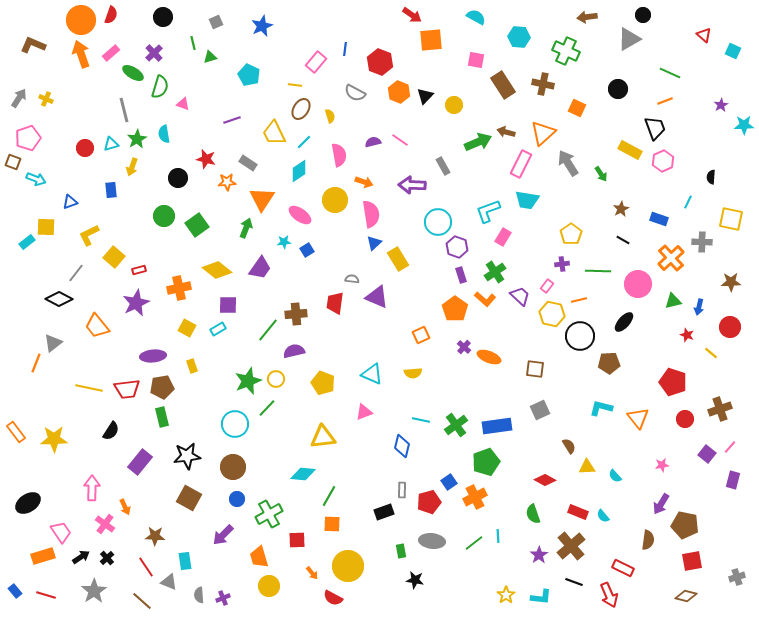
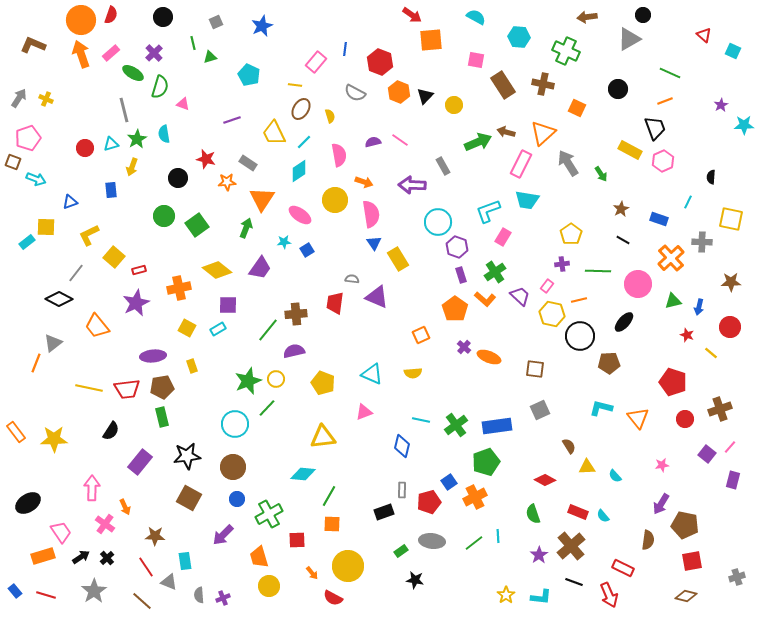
blue triangle at (374, 243): rotated 21 degrees counterclockwise
green rectangle at (401, 551): rotated 64 degrees clockwise
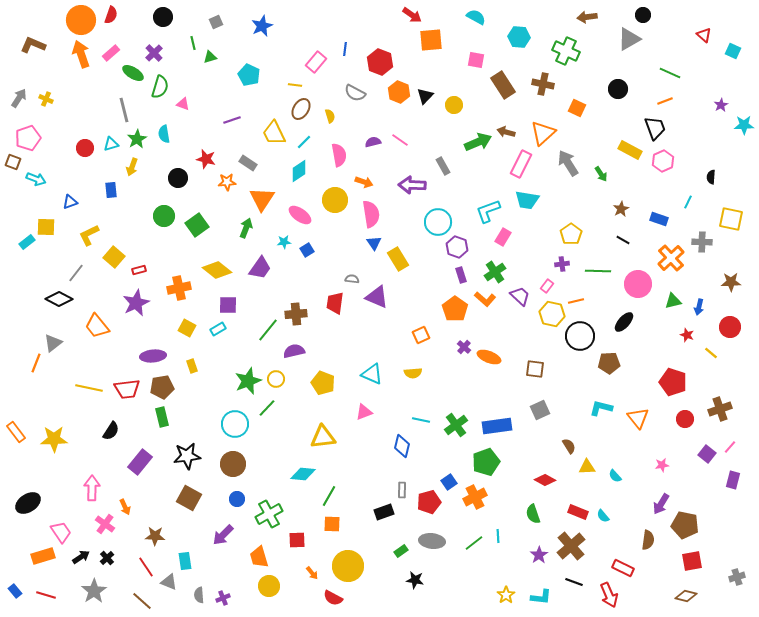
orange line at (579, 300): moved 3 px left, 1 px down
brown circle at (233, 467): moved 3 px up
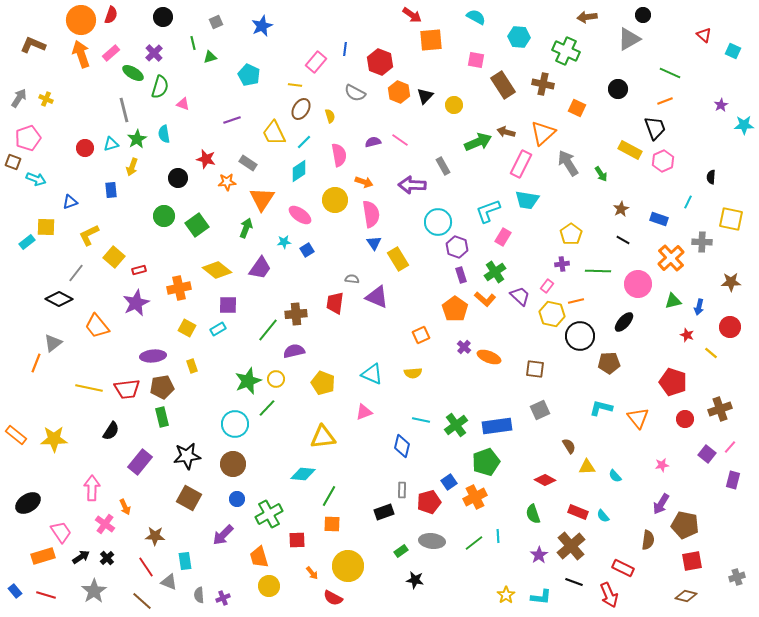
orange rectangle at (16, 432): moved 3 px down; rotated 15 degrees counterclockwise
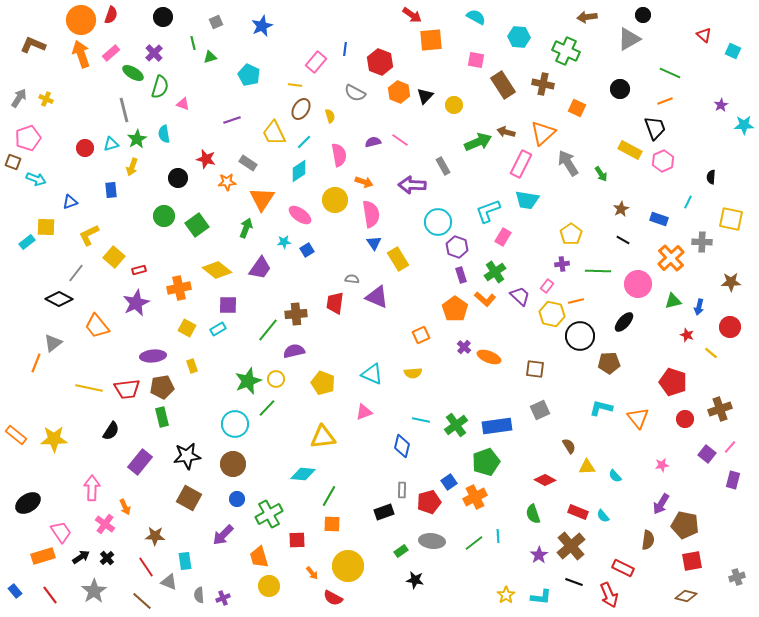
black circle at (618, 89): moved 2 px right
red line at (46, 595): moved 4 px right; rotated 36 degrees clockwise
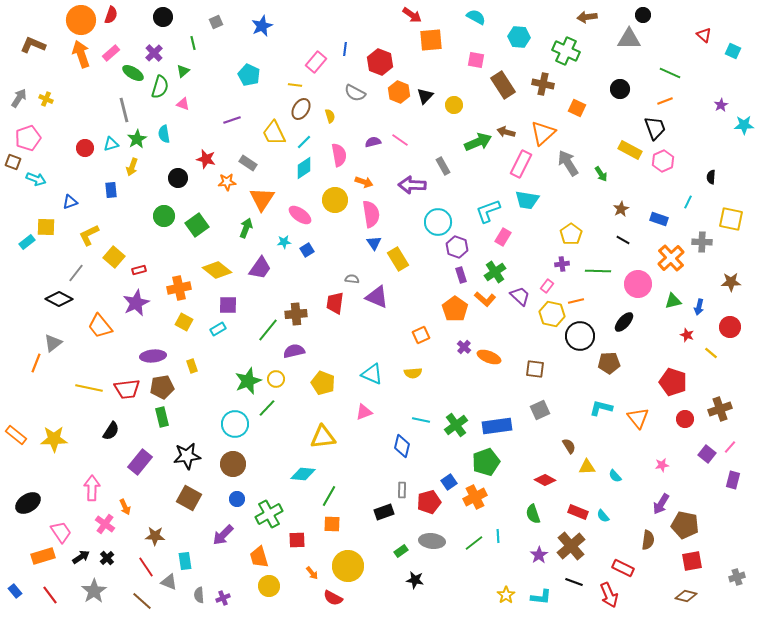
gray triangle at (629, 39): rotated 30 degrees clockwise
green triangle at (210, 57): moved 27 px left, 14 px down; rotated 24 degrees counterclockwise
cyan diamond at (299, 171): moved 5 px right, 3 px up
orange trapezoid at (97, 326): moved 3 px right
yellow square at (187, 328): moved 3 px left, 6 px up
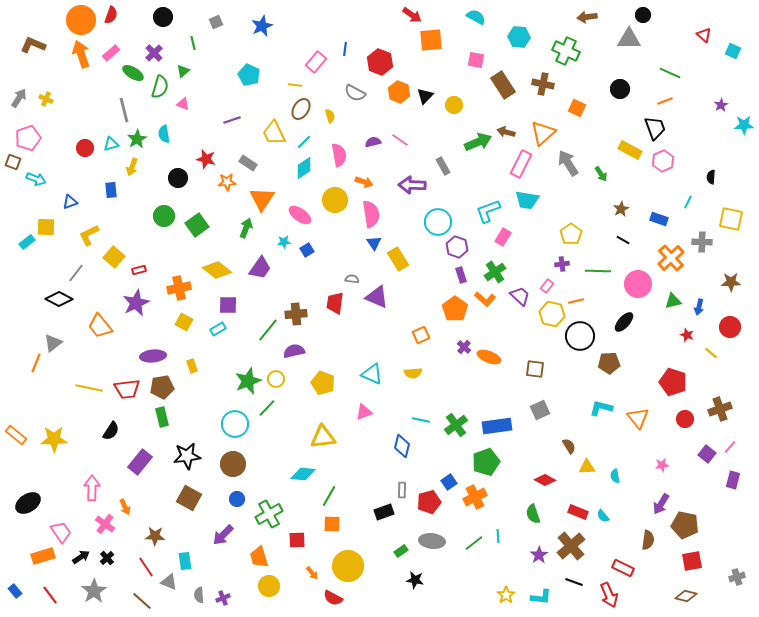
cyan semicircle at (615, 476): rotated 32 degrees clockwise
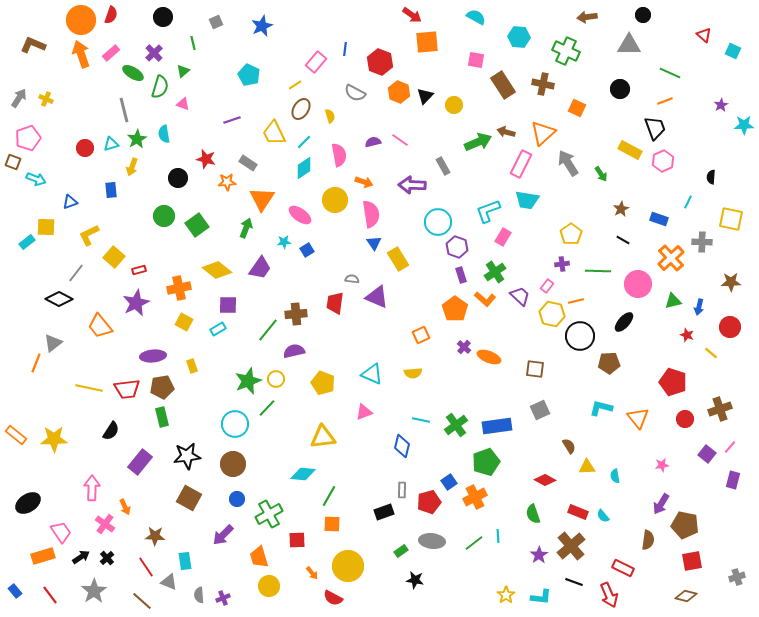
gray triangle at (629, 39): moved 6 px down
orange square at (431, 40): moved 4 px left, 2 px down
yellow line at (295, 85): rotated 40 degrees counterclockwise
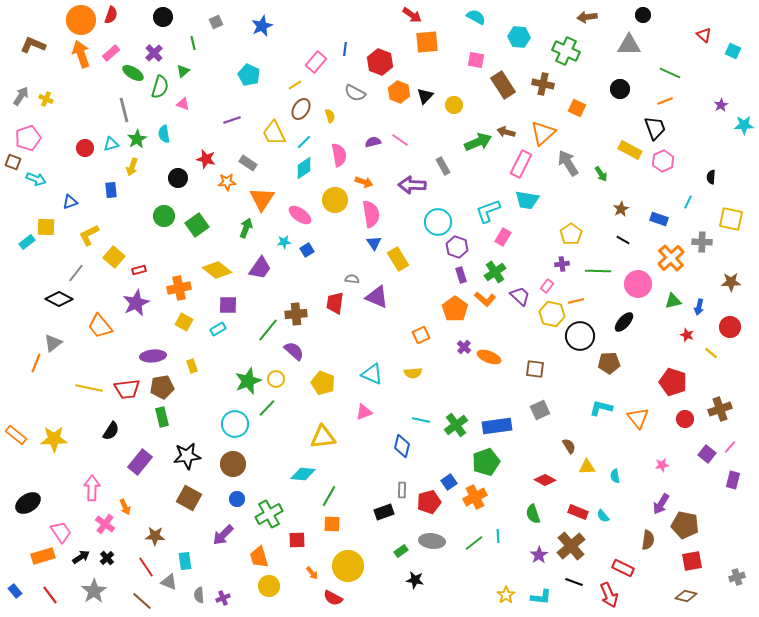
gray arrow at (19, 98): moved 2 px right, 2 px up
purple semicircle at (294, 351): rotated 55 degrees clockwise
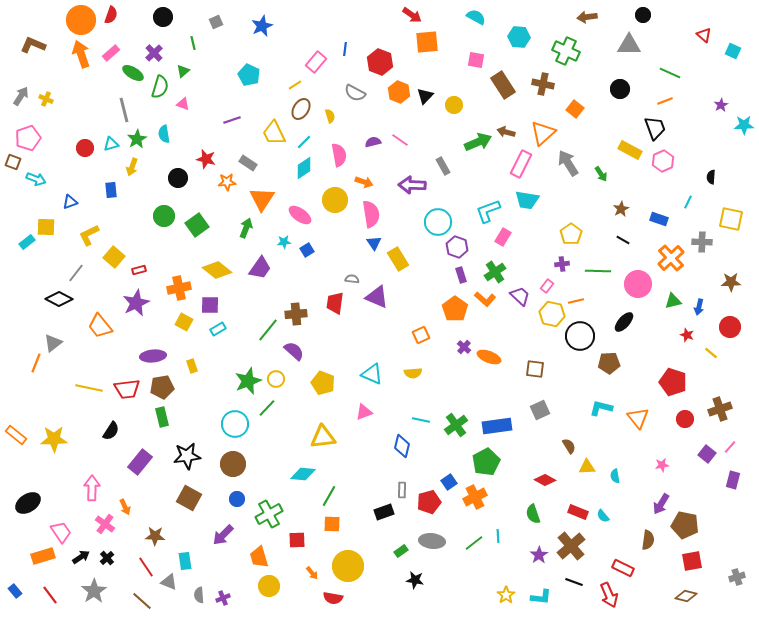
orange square at (577, 108): moved 2 px left, 1 px down; rotated 12 degrees clockwise
purple square at (228, 305): moved 18 px left
green pentagon at (486, 462): rotated 8 degrees counterclockwise
red semicircle at (333, 598): rotated 18 degrees counterclockwise
